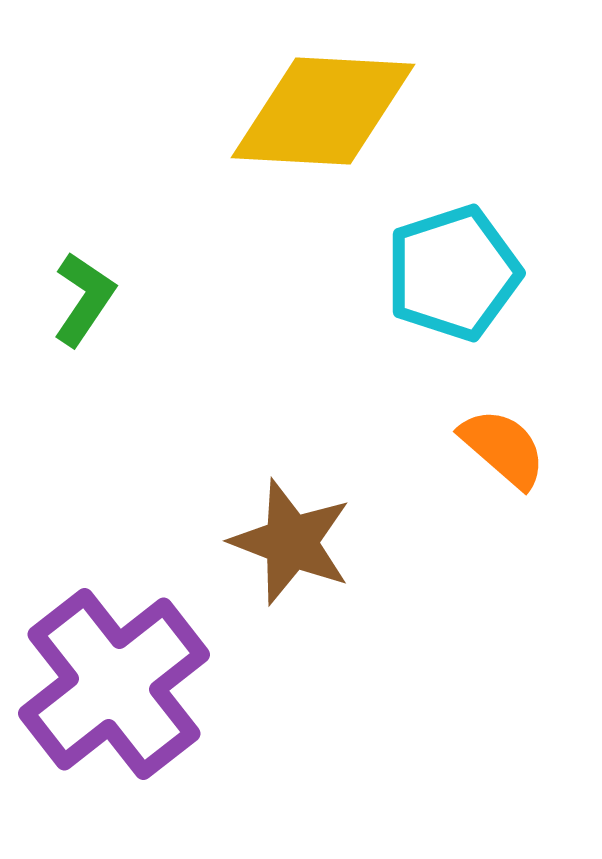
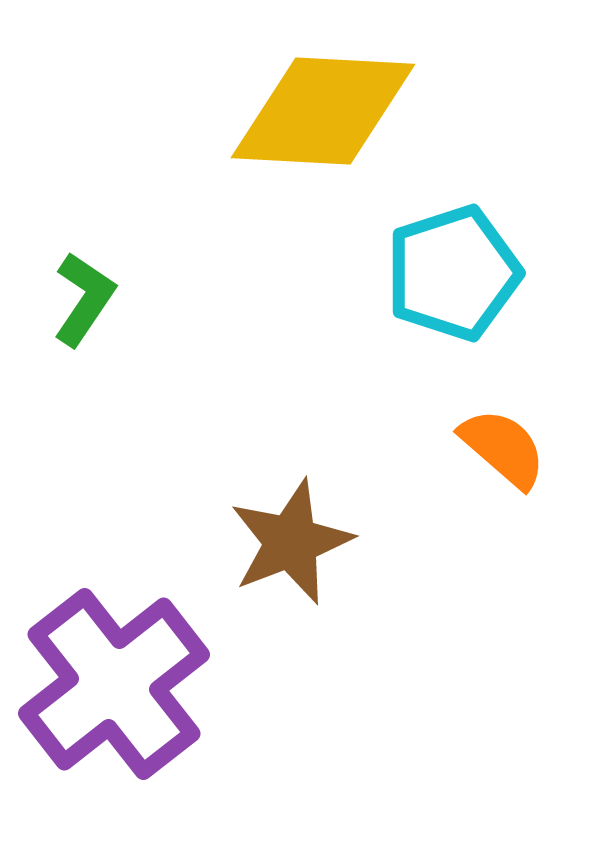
brown star: rotated 30 degrees clockwise
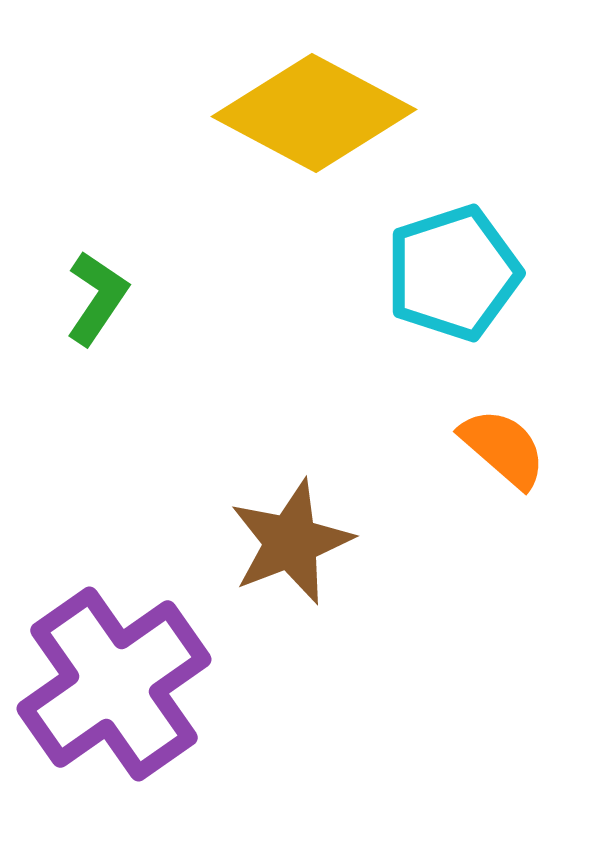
yellow diamond: moved 9 px left, 2 px down; rotated 25 degrees clockwise
green L-shape: moved 13 px right, 1 px up
purple cross: rotated 3 degrees clockwise
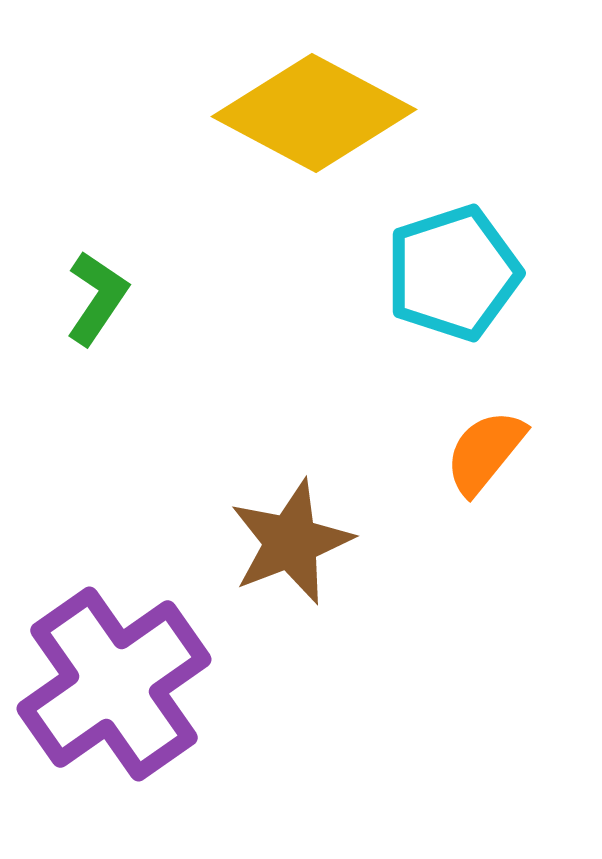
orange semicircle: moved 18 px left, 4 px down; rotated 92 degrees counterclockwise
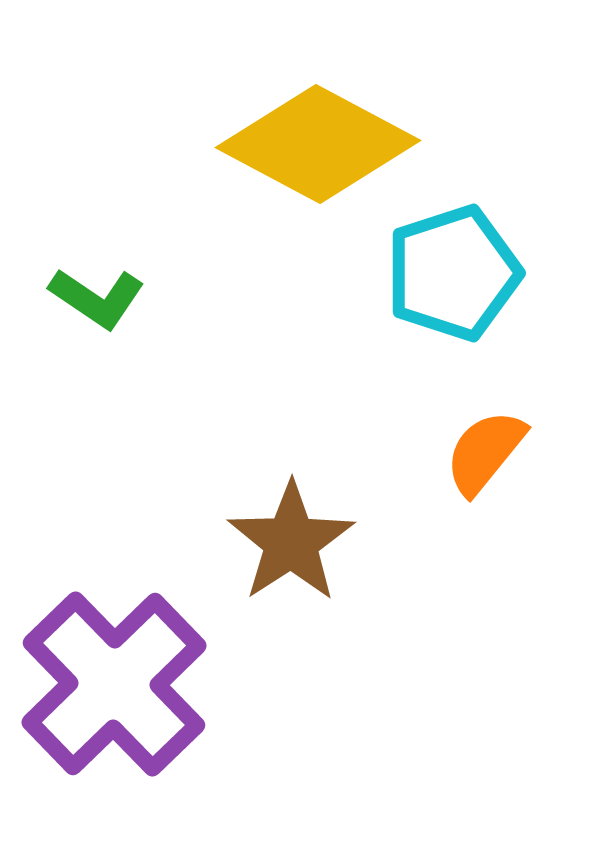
yellow diamond: moved 4 px right, 31 px down
green L-shape: rotated 90 degrees clockwise
brown star: rotated 12 degrees counterclockwise
purple cross: rotated 9 degrees counterclockwise
